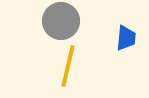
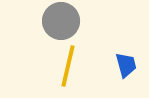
blue trapezoid: moved 27 px down; rotated 20 degrees counterclockwise
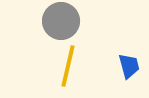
blue trapezoid: moved 3 px right, 1 px down
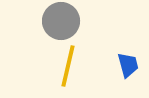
blue trapezoid: moved 1 px left, 1 px up
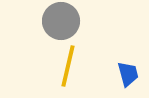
blue trapezoid: moved 9 px down
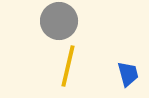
gray circle: moved 2 px left
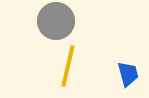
gray circle: moved 3 px left
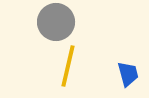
gray circle: moved 1 px down
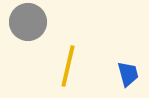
gray circle: moved 28 px left
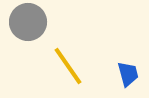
yellow line: rotated 48 degrees counterclockwise
